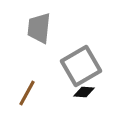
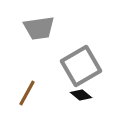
gray trapezoid: rotated 104 degrees counterclockwise
black diamond: moved 3 px left, 3 px down; rotated 35 degrees clockwise
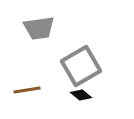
brown line: moved 3 px up; rotated 52 degrees clockwise
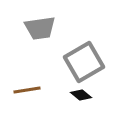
gray trapezoid: moved 1 px right
gray square: moved 3 px right, 4 px up
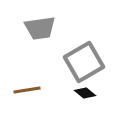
black diamond: moved 4 px right, 2 px up
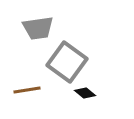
gray trapezoid: moved 2 px left
gray square: moved 17 px left; rotated 24 degrees counterclockwise
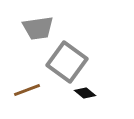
brown line: rotated 12 degrees counterclockwise
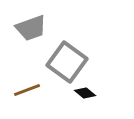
gray trapezoid: moved 7 px left; rotated 12 degrees counterclockwise
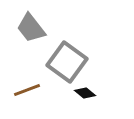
gray trapezoid: rotated 72 degrees clockwise
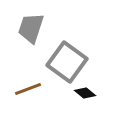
gray trapezoid: rotated 56 degrees clockwise
brown line: moved 1 px right, 1 px up
